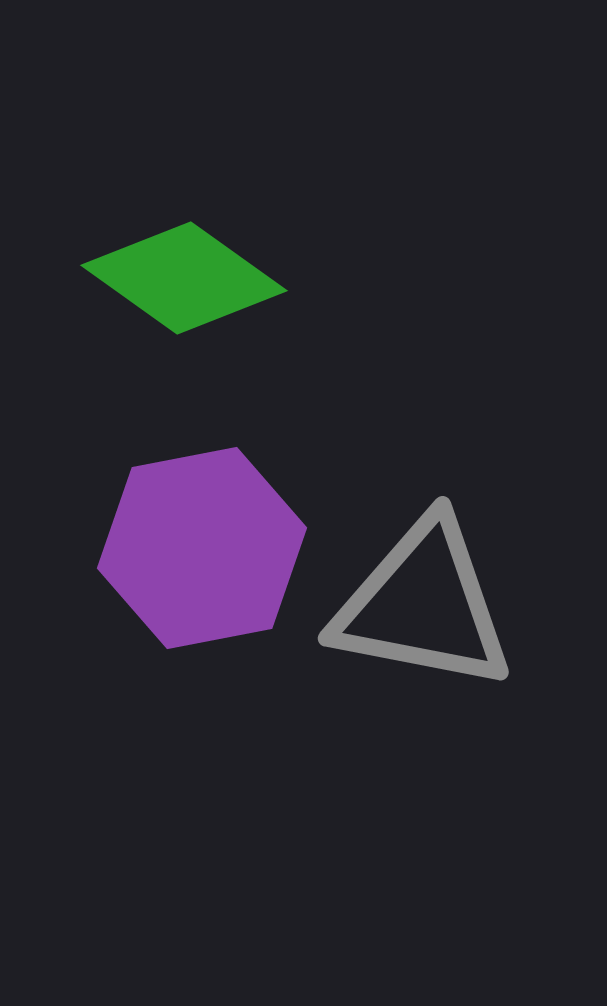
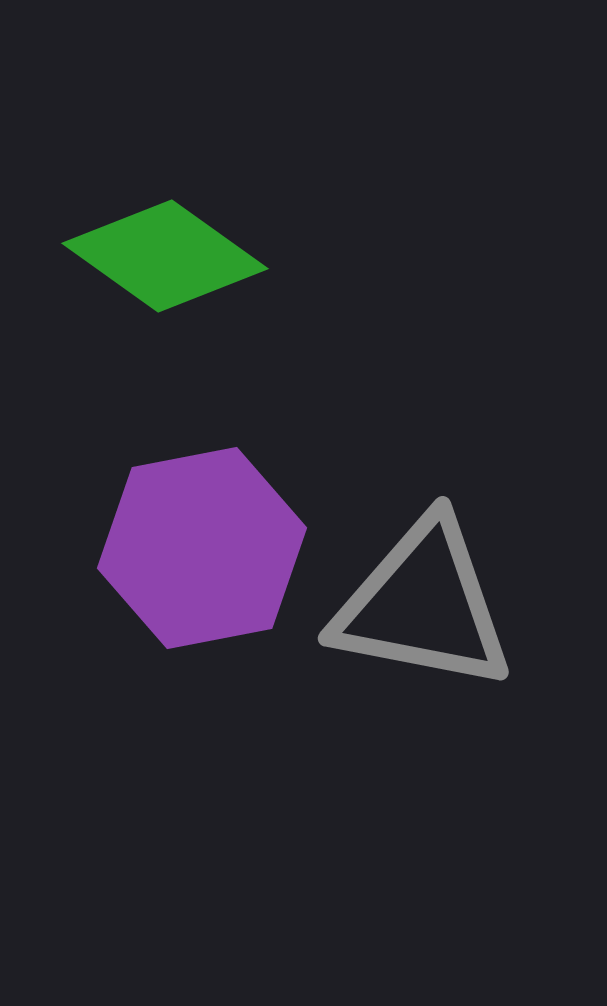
green diamond: moved 19 px left, 22 px up
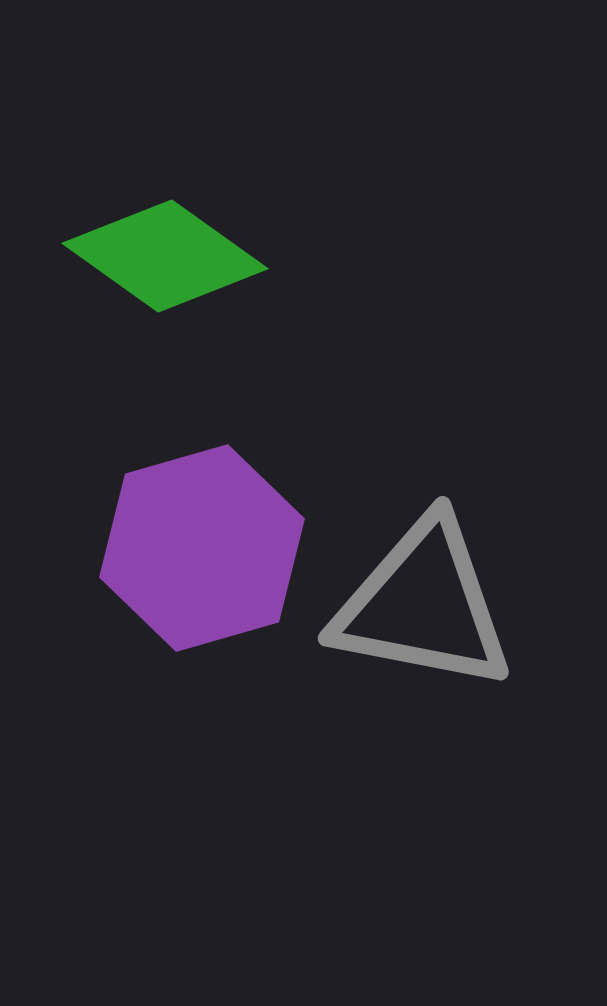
purple hexagon: rotated 5 degrees counterclockwise
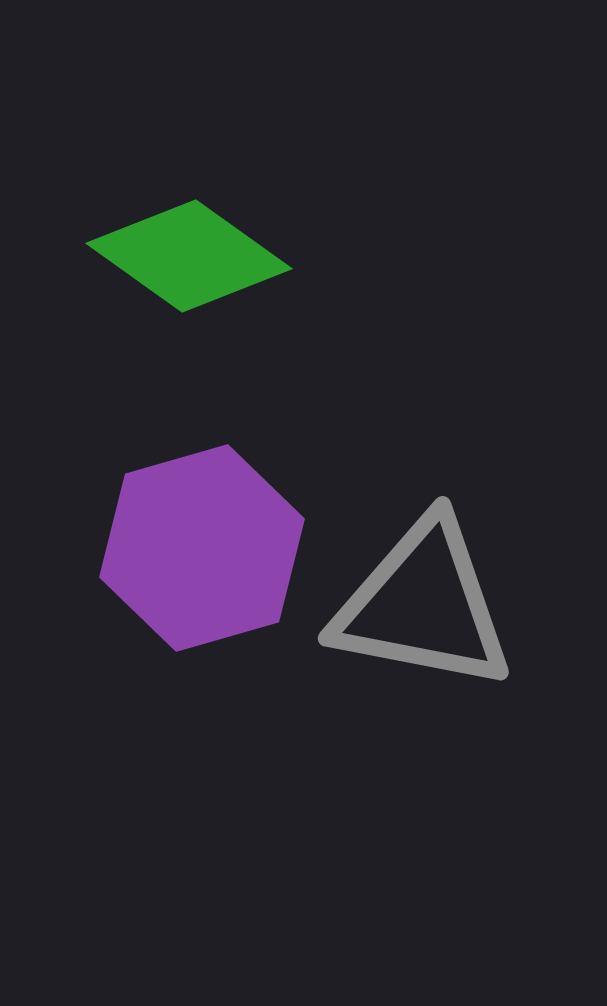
green diamond: moved 24 px right
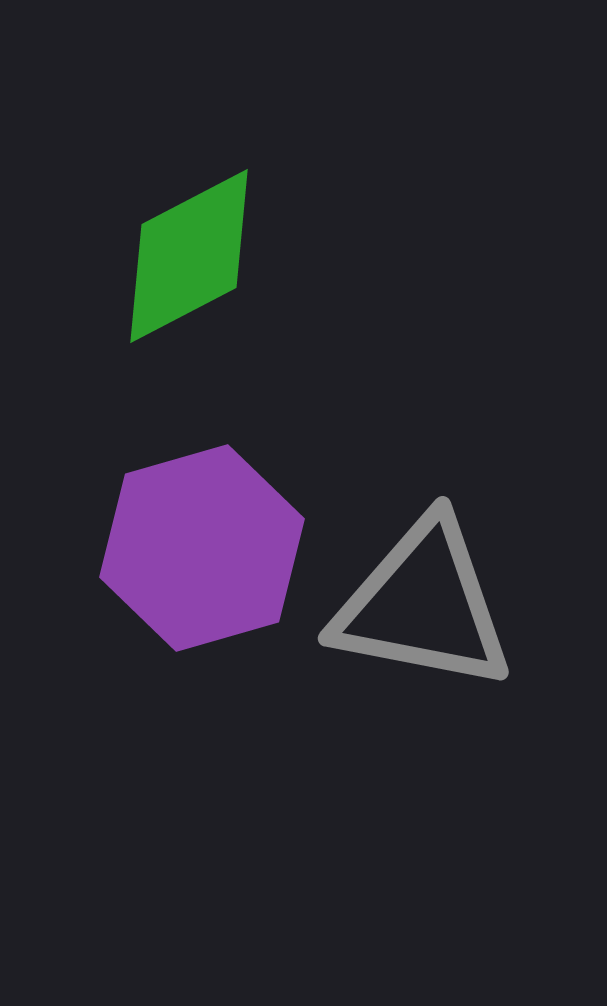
green diamond: rotated 63 degrees counterclockwise
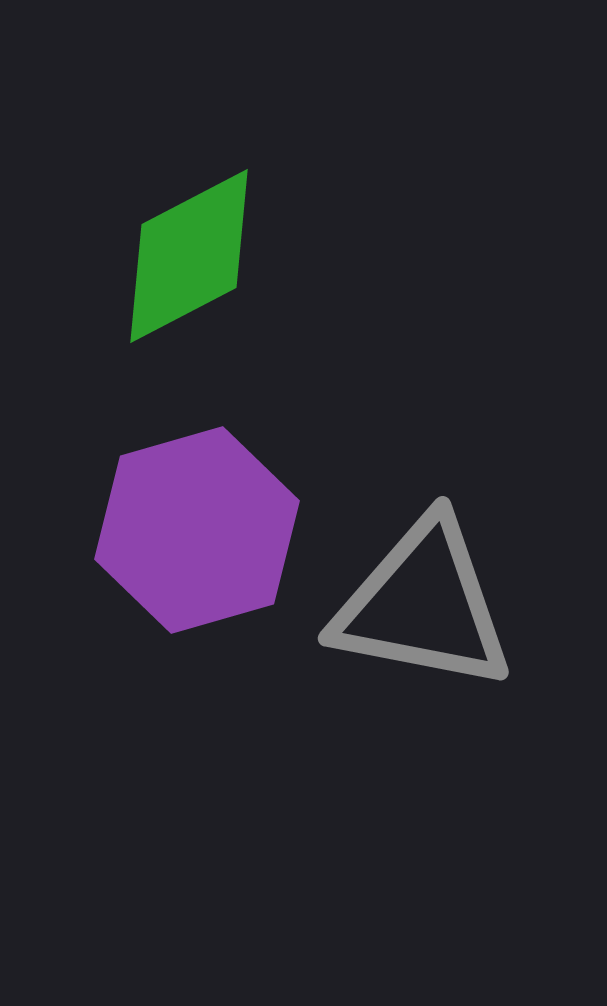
purple hexagon: moved 5 px left, 18 px up
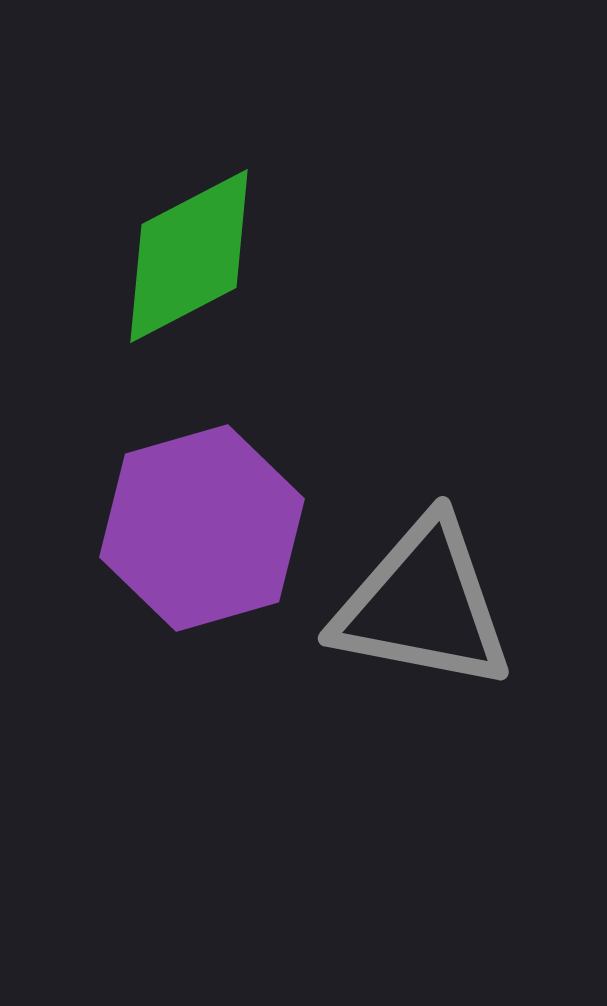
purple hexagon: moved 5 px right, 2 px up
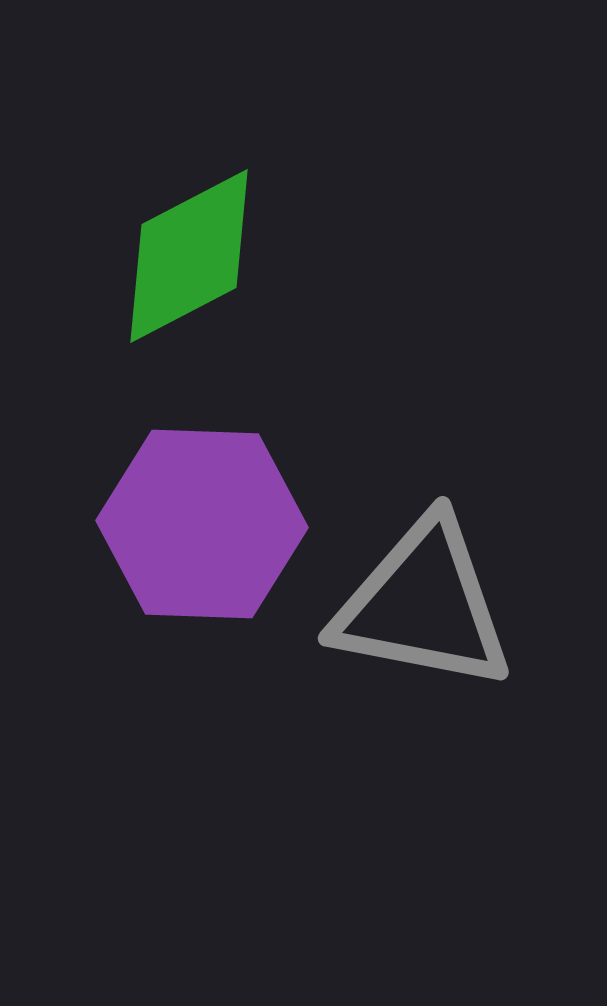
purple hexagon: moved 4 px up; rotated 18 degrees clockwise
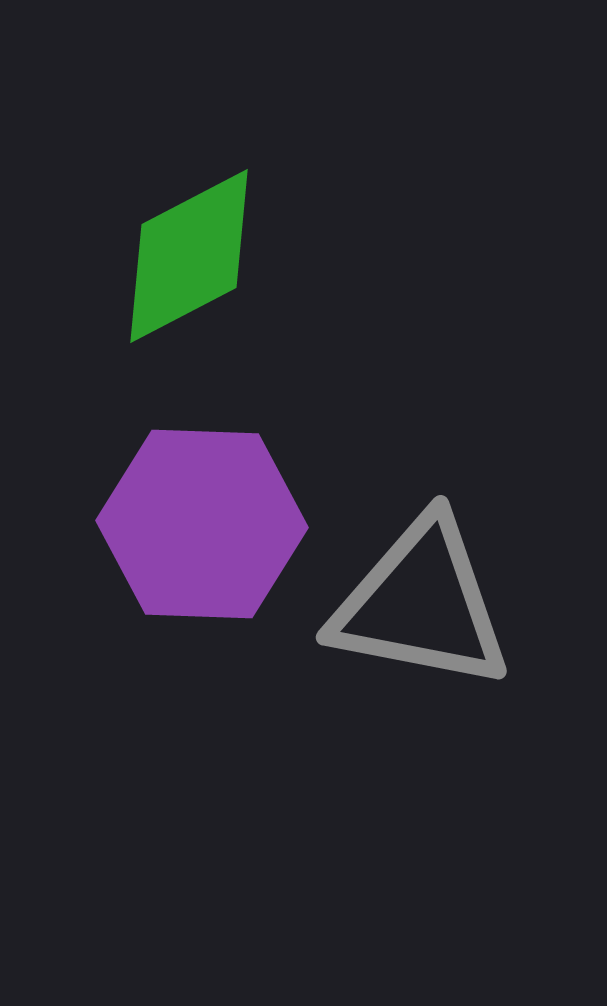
gray triangle: moved 2 px left, 1 px up
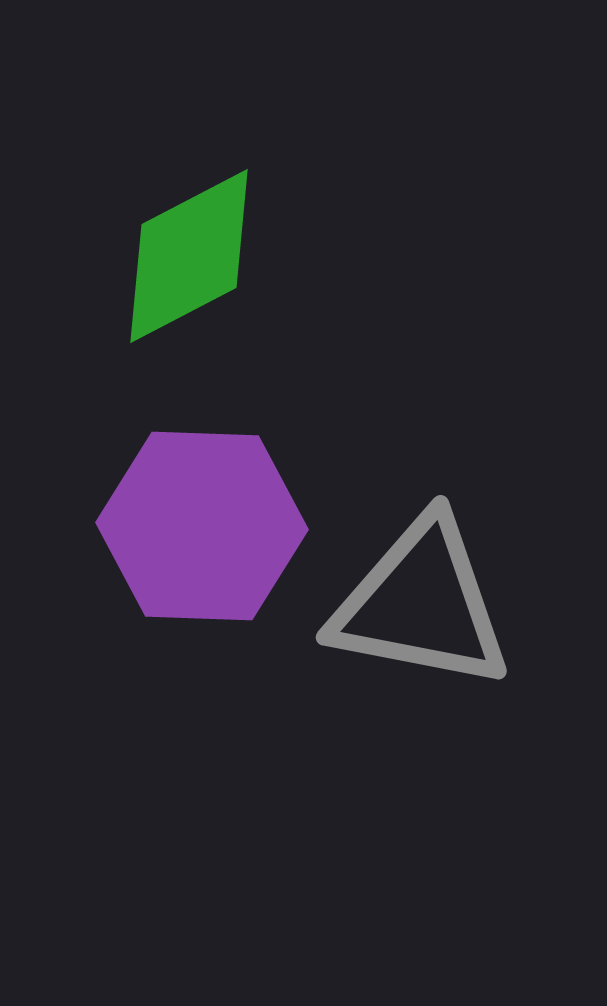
purple hexagon: moved 2 px down
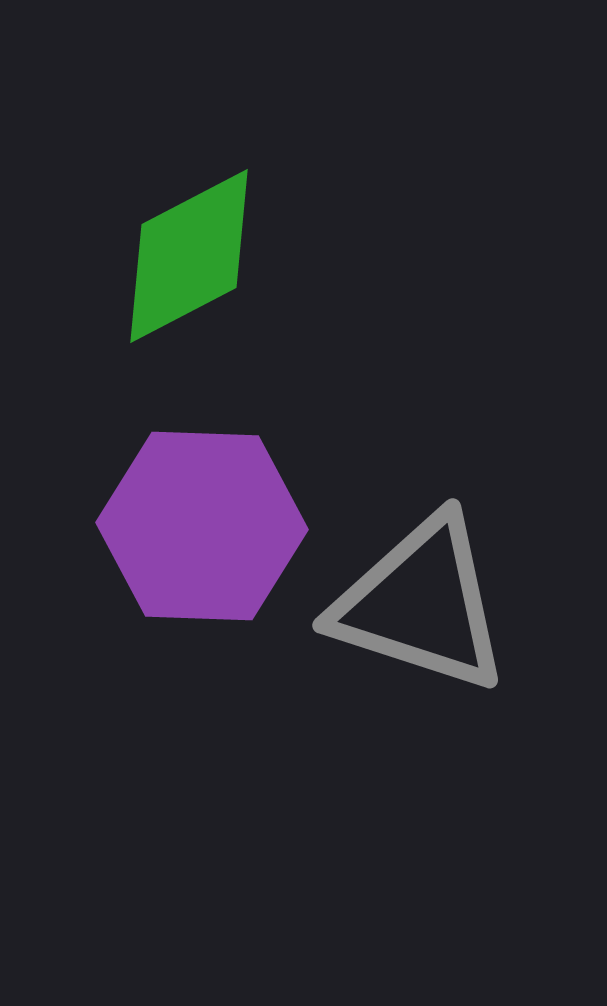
gray triangle: rotated 7 degrees clockwise
